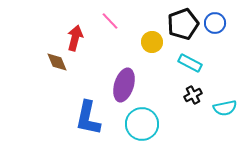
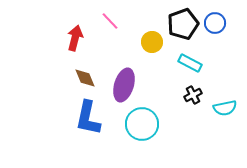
brown diamond: moved 28 px right, 16 px down
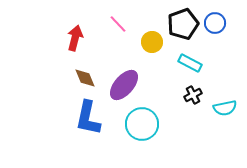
pink line: moved 8 px right, 3 px down
purple ellipse: rotated 24 degrees clockwise
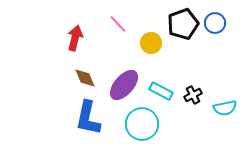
yellow circle: moved 1 px left, 1 px down
cyan rectangle: moved 29 px left, 28 px down
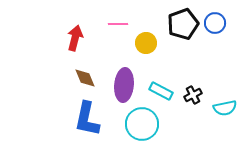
pink line: rotated 48 degrees counterclockwise
yellow circle: moved 5 px left
purple ellipse: rotated 36 degrees counterclockwise
blue L-shape: moved 1 px left, 1 px down
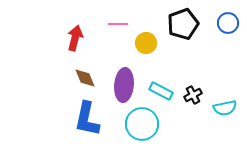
blue circle: moved 13 px right
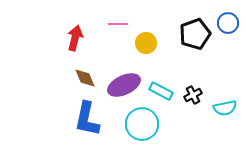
black pentagon: moved 12 px right, 10 px down
purple ellipse: rotated 60 degrees clockwise
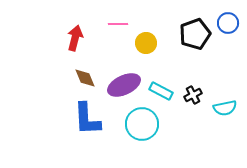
blue L-shape: rotated 15 degrees counterclockwise
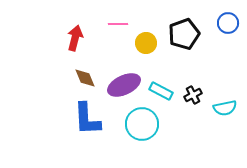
black pentagon: moved 11 px left
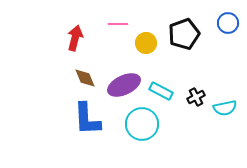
black cross: moved 3 px right, 2 px down
